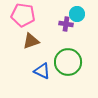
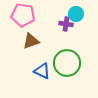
cyan circle: moved 1 px left
green circle: moved 1 px left, 1 px down
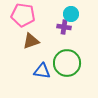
cyan circle: moved 5 px left
purple cross: moved 2 px left, 3 px down
blue triangle: rotated 18 degrees counterclockwise
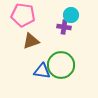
cyan circle: moved 1 px down
green circle: moved 6 px left, 2 px down
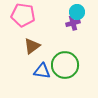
cyan circle: moved 6 px right, 3 px up
purple cross: moved 9 px right, 4 px up; rotated 24 degrees counterclockwise
brown triangle: moved 1 px right, 5 px down; rotated 18 degrees counterclockwise
green circle: moved 4 px right
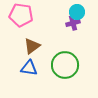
pink pentagon: moved 2 px left
blue triangle: moved 13 px left, 3 px up
